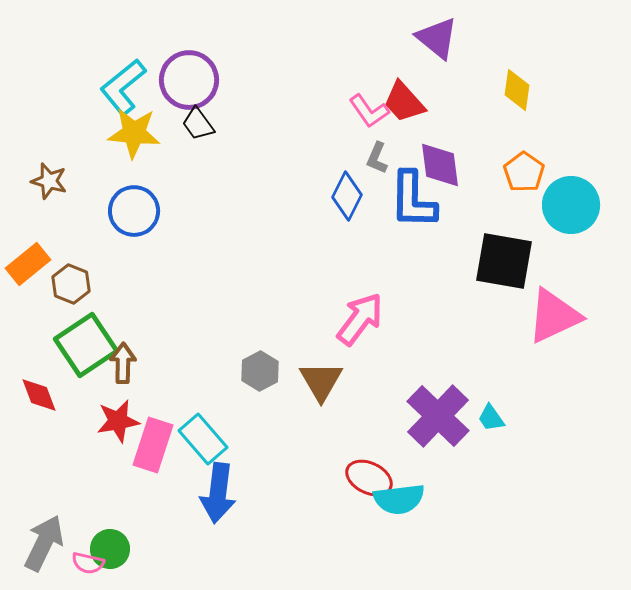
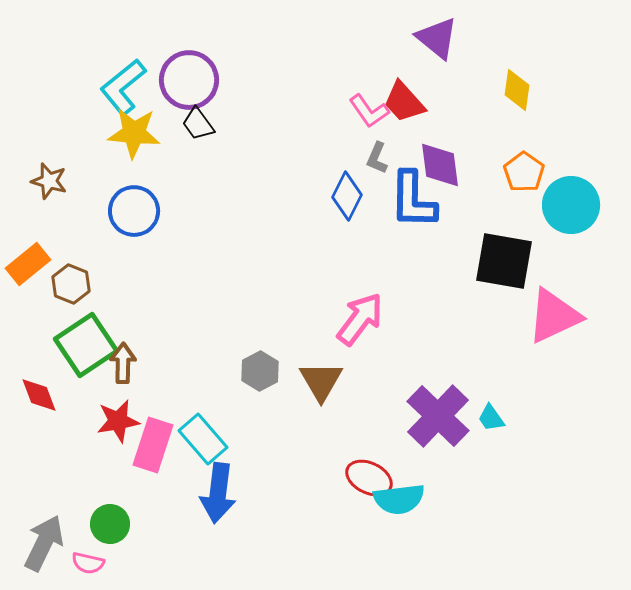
green circle: moved 25 px up
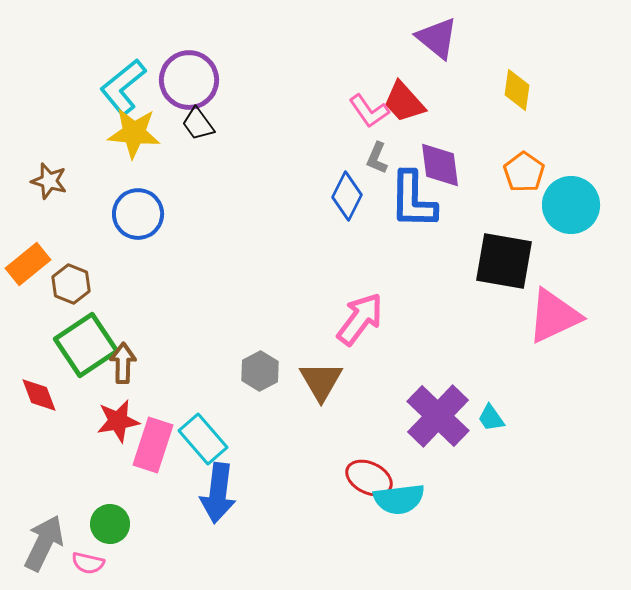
blue circle: moved 4 px right, 3 px down
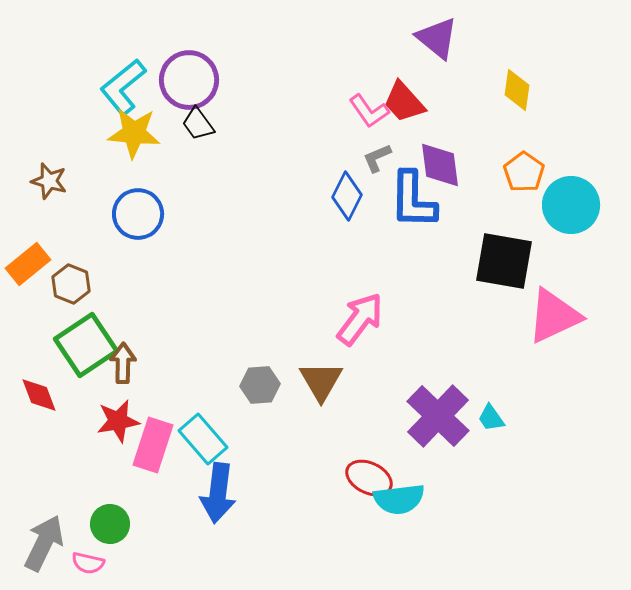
gray L-shape: rotated 44 degrees clockwise
gray hexagon: moved 14 px down; rotated 24 degrees clockwise
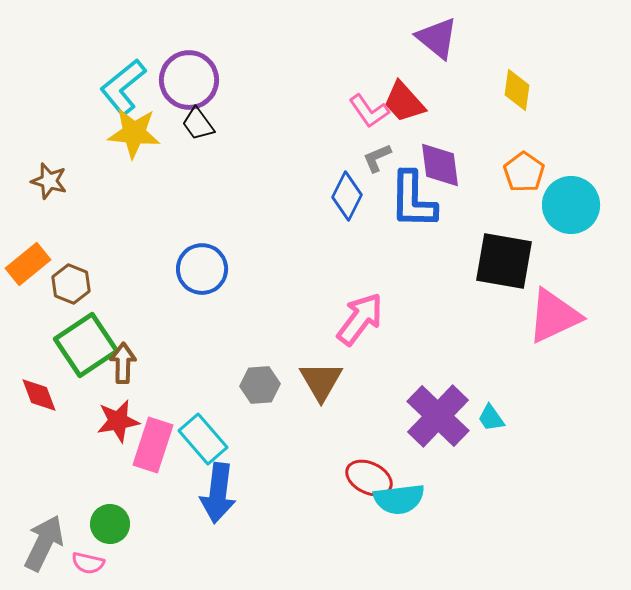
blue circle: moved 64 px right, 55 px down
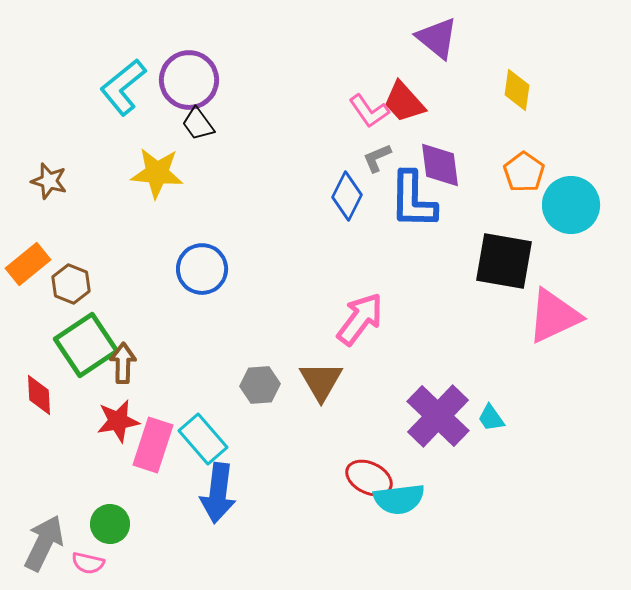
yellow star: moved 23 px right, 40 px down
red diamond: rotated 18 degrees clockwise
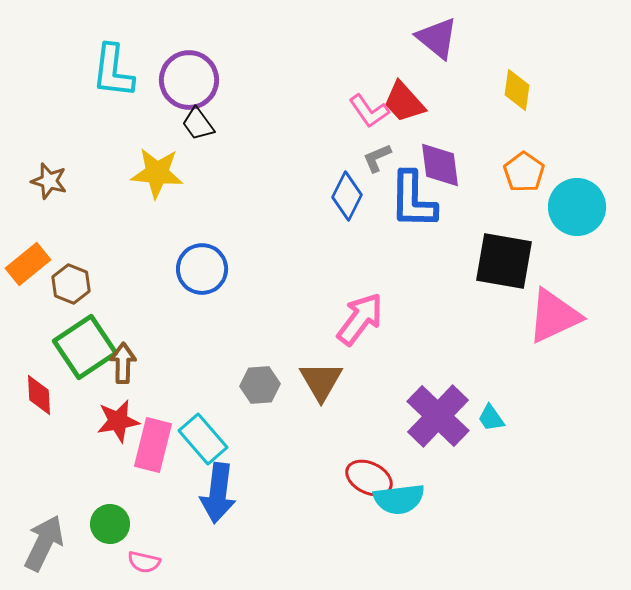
cyan L-shape: moved 10 px left, 16 px up; rotated 44 degrees counterclockwise
cyan circle: moved 6 px right, 2 px down
green square: moved 1 px left, 2 px down
pink rectangle: rotated 4 degrees counterclockwise
pink semicircle: moved 56 px right, 1 px up
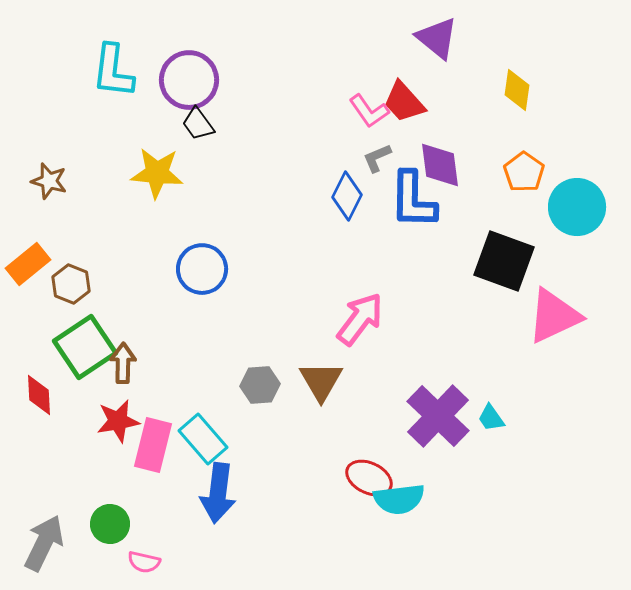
black square: rotated 10 degrees clockwise
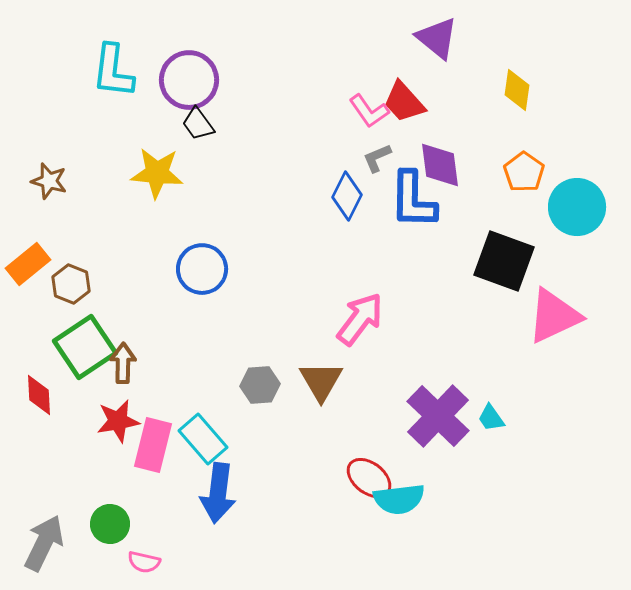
red ellipse: rotated 12 degrees clockwise
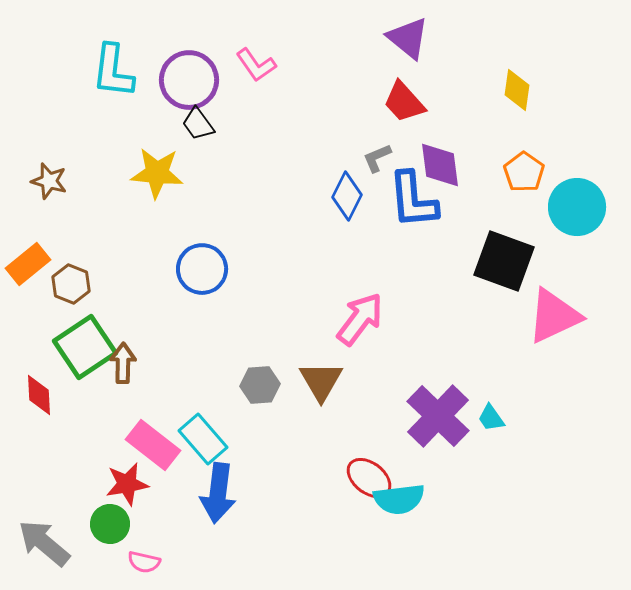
purple triangle: moved 29 px left
pink L-shape: moved 113 px left, 46 px up
blue L-shape: rotated 6 degrees counterclockwise
red star: moved 9 px right, 63 px down
pink rectangle: rotated 66 degrees counterclockwise
gray arrow: rotated 76 degrees counterclockwise
